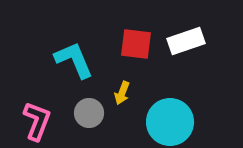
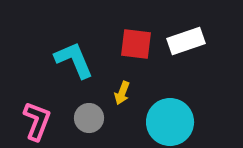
gray circle: moved 5 px down
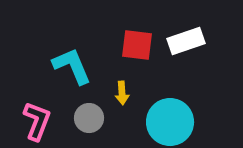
red square: moved 1 px right, 1 px down
cyan L-shape: moved 2 px left, 6 px down
yellow arrow: rotated 25 degrees counterclockwise
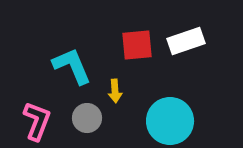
red square: rotated 12 degrees counterclockwise
yellow arrow: moved 7 px left, 2 px up
gray circle: moved 2 px left
cyan circle: moved 1 px up
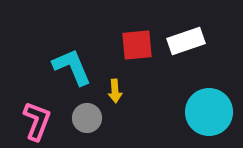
cyan L-shape: moved 1 px down
cyan circle: moved 39 px right, 9 px up
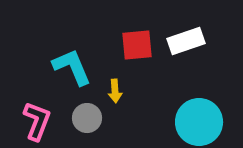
cyan circle: moved 10 px left, 10 px down
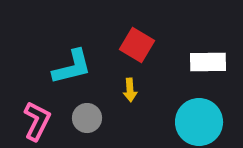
white rectangle: moved 22 px right, 21 px down; rotated 18 degrees clockwise
red square: rotated 36 degrees clockwise
cyan L-shape: rotated 99 degrees clockwise
yellow arrow: moved 15 px right, 1 px up
pink L-shape: rotated 6 degrees clockwise
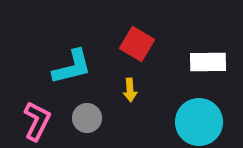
red square: moved 1 px up
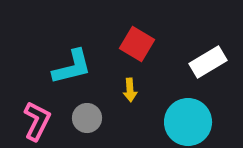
white rectangle: rotated 30 degrees counterclockwise
cyan circle: moved 11 px left
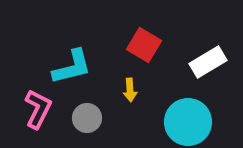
red square: moved 7 px right, 1 px down
pink L-shape: moved 1 px right, 12 px up
